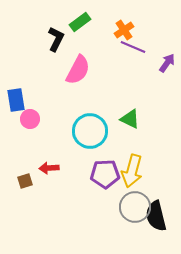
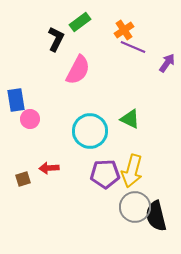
brown square: moved 2 px left, 2 px up
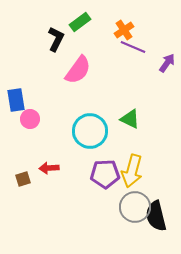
pink semicircle: rotated 8 degrees clockwise
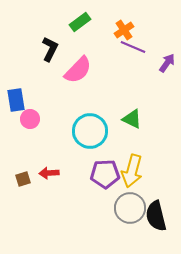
black L-shape: moved 6 px left, 10 px down
pink semicircle: rotated 8 degrees clockwise
green triangle: moved 2 px right
red arrow: moved 5 px down
gray circle: moved 5 px left, 1 px down
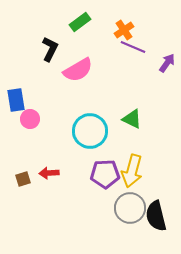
pink semicircle: rotated 16 degrees clockwise
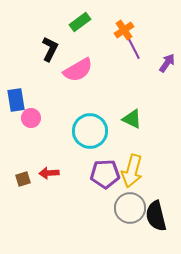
purple line: rotated 40 degrees clockwise
pink circle: moved 1 px right, 1 px up
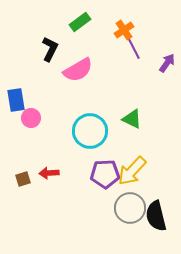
yellow arrow: rotated 28 degrees clockwise
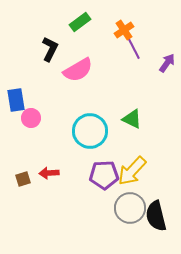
purple pentagon: moved 1 px left, 1 px down
